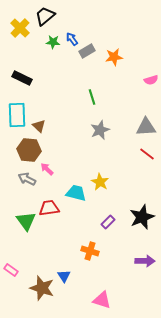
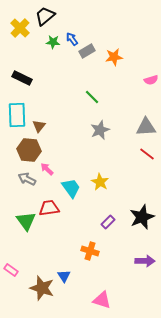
green line: rotated 28 degrees counterclockwise
brown triangle: rotated 24 degrees clockwise
cyan trapezoid: moved 5 px left, 5 px up; rotated 40 degrees clockwise
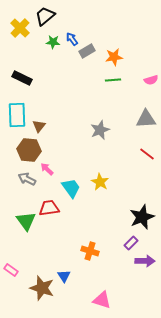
green line: moved 21 px right, 17 px up; rotated 49 degrees counterclockwise
gray triangle: moved 8 px up
purple rectangle: moved 23 px right, 21 px down
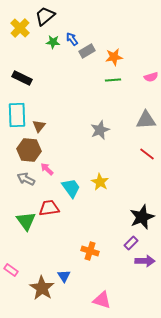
pink semicircle: moved 3 px up
gray triangle: moved 1 px down
gray arrow: moved 1 px left
brown star: rotated 15 degrees clockwise
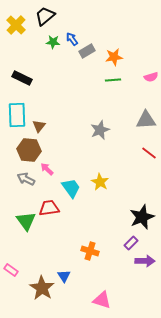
yellow cross: moved 4 px left, 3 px up
red line: moved 2 px right, 1 px up
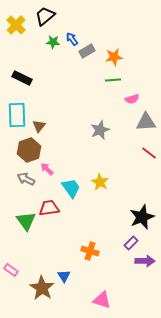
pink semicircle: moved 19 px left, 22 px down
gray triangle: moved 2 px down
brown hexagon: rotated 25 degrees counterclockwise
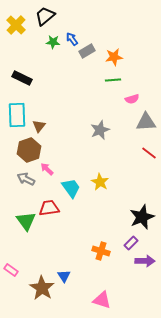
orange cross: moved 11 px right
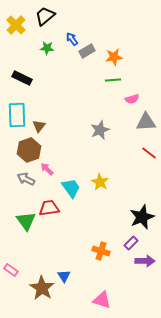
green star: moved 6 px left, 6 px down
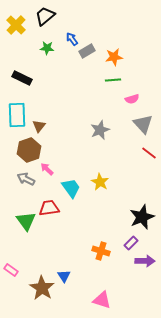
gray triangle: moved 3 px left, 2 px down; rotated 50 degrees clockwise
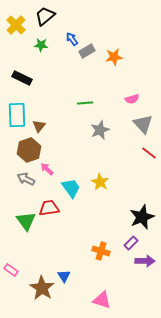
green star: moved 6 px left, 3 px up
green line: moved 28 px left, 23 px down
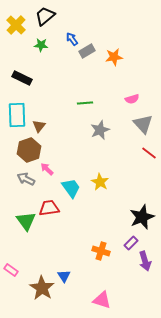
purple arrow: rotated 72 degrees clockwise
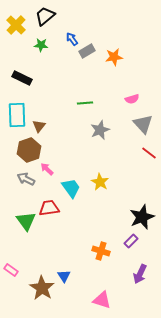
purple rectangle: moved 2 px up
purple arrow: moved 5 px left, 13 px down; rotated 42 degrees clockwise
